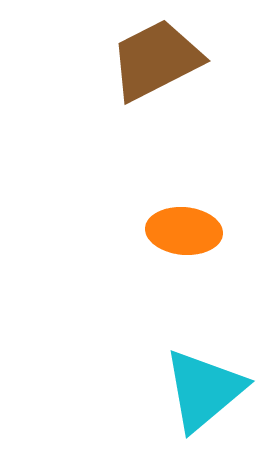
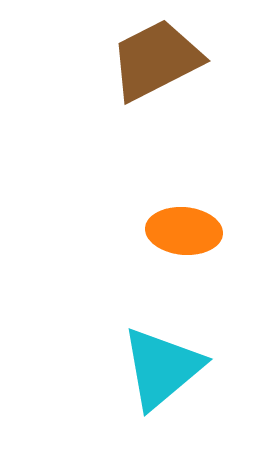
cyan triangle: moved 42 px left, 22 px up
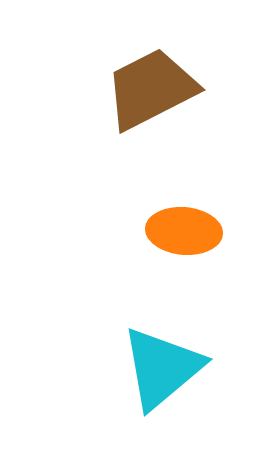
brown trapezoid: moved 5 px left, 29 px down
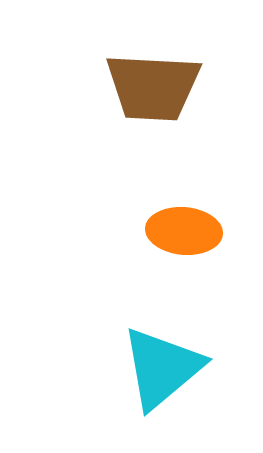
brown trapezoid: moved 2 px right, 2 px up; rotated 150 degrees counterclockwise
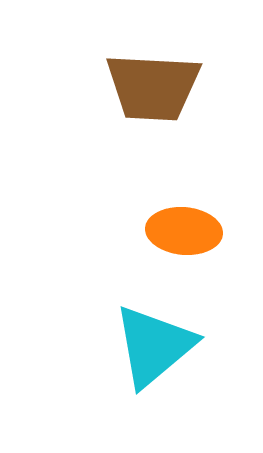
cyan triangle: moved 8 px left, 22 px up
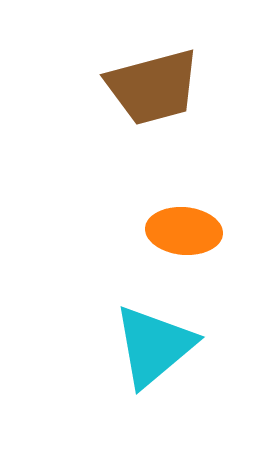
brown trapezoid: rotated 18 degrees counterclockwise
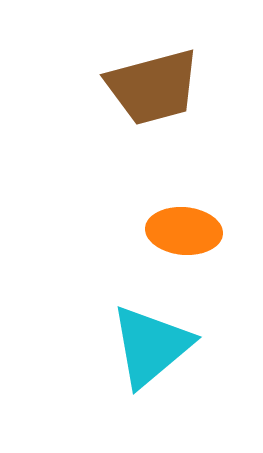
cyan triangle: moved 3 px left
